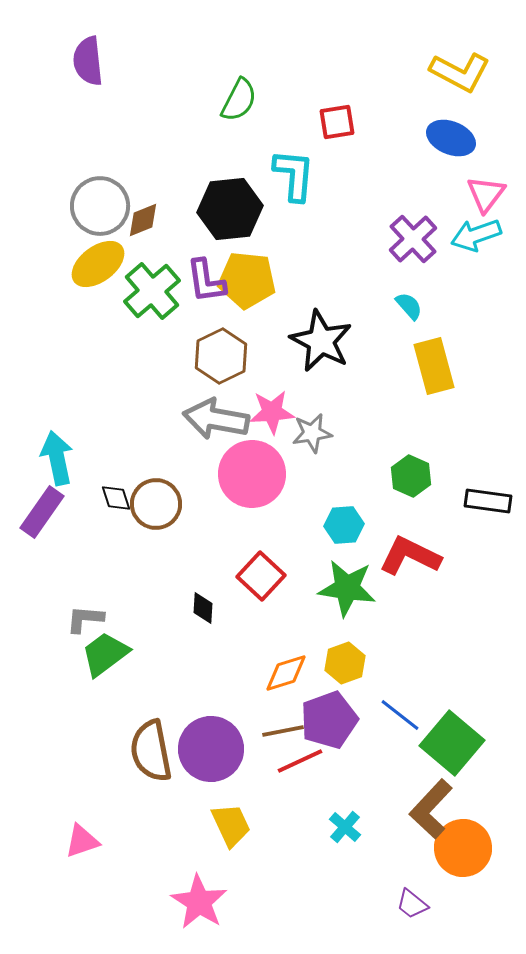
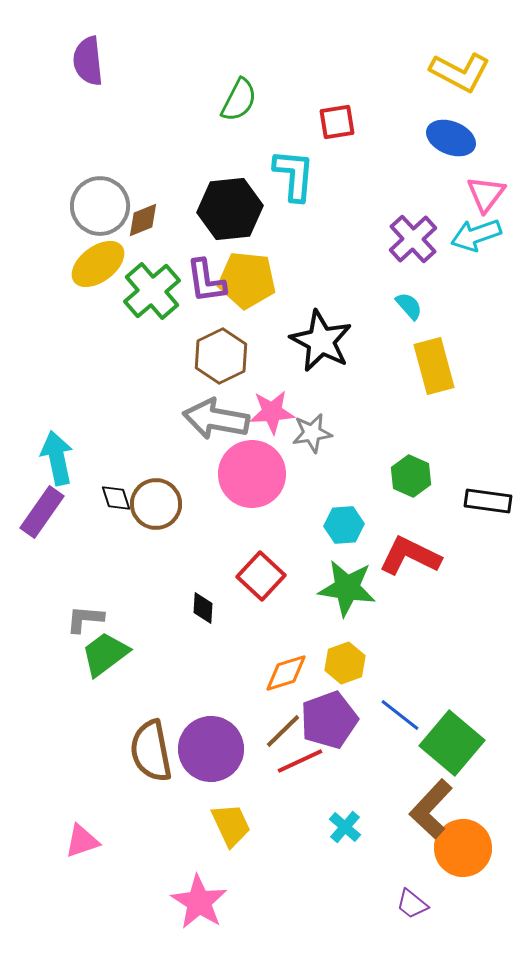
brown line at (283, 731): rotated 33 degrees counterclockwise
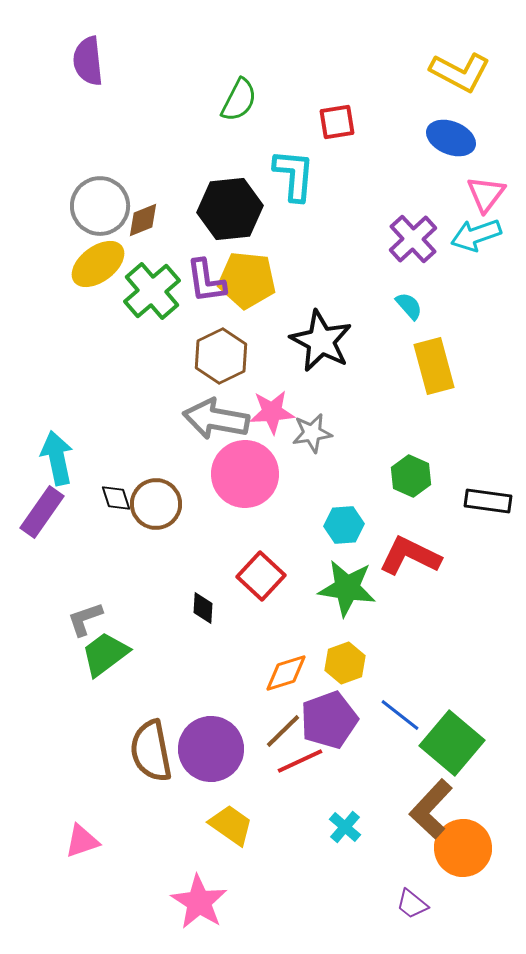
pink circle at (252, 474): moved 7 px left
gray L-shape at (85, 619): rotated 24 degrees counterclockwise
yellow trapezoid at (231, 825): rotated 30 degrees counterclockwise
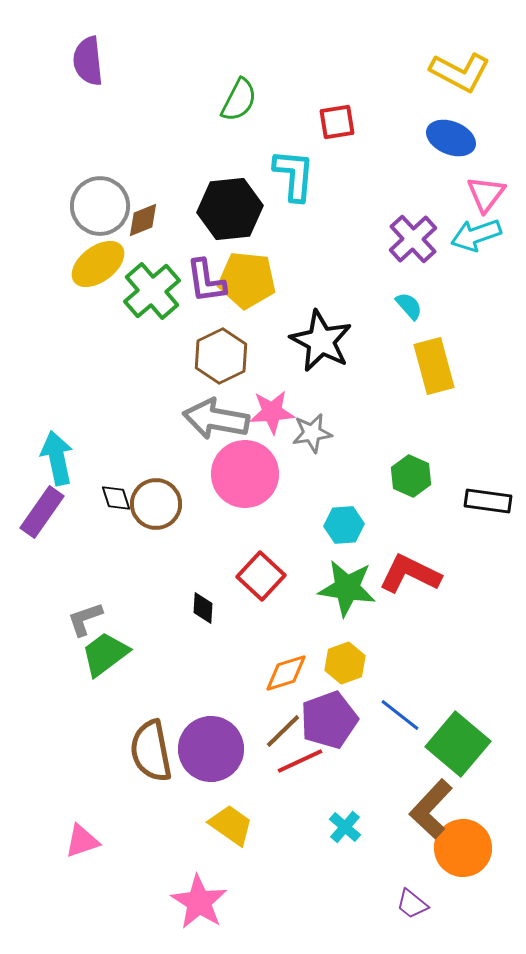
red L-shape at (410, 556): moved 18 px down
green square at (452, 743): moved 6 px right, 1 px down
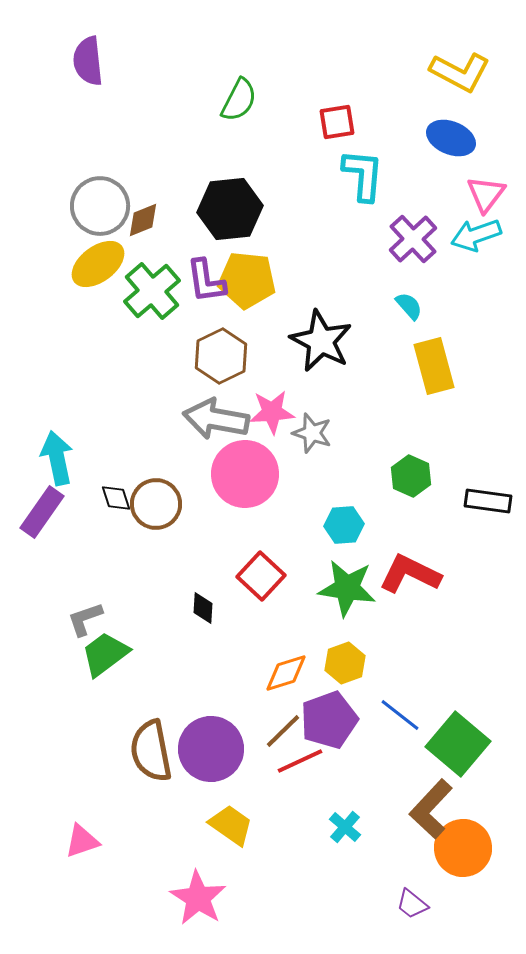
cyan L-shape at (294, 175): moved 69 px right
gray star at (312, 433): rotated 27 degrees clockwise
pink star at (199, 902): moved 1 px left, 4 px up
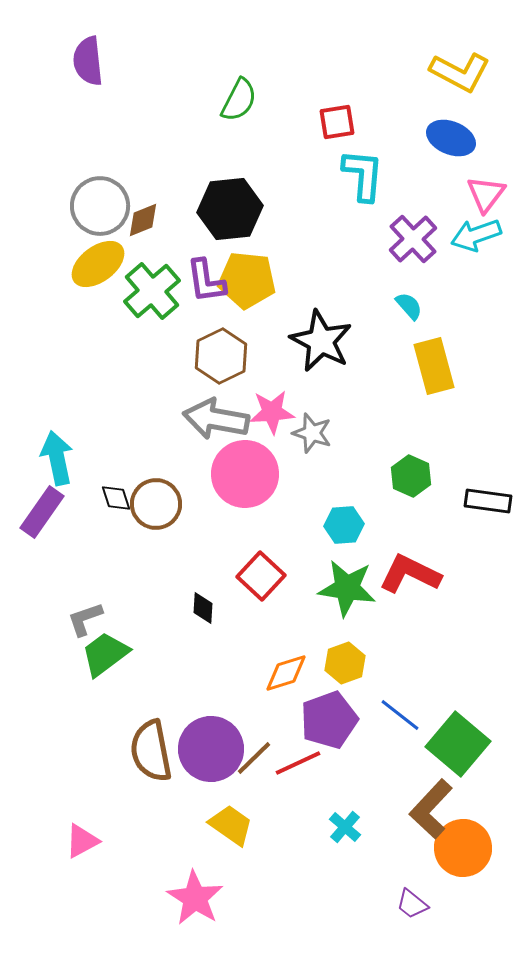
brown line at (283, 731): moved 29 px left, 27 px down
red line at (300, 761): moved 2 px left, 2 px down
pink triangle at (82, 841): rotated 9 degrees counterclockwise
pink star at (198, 898): moved 3 px left
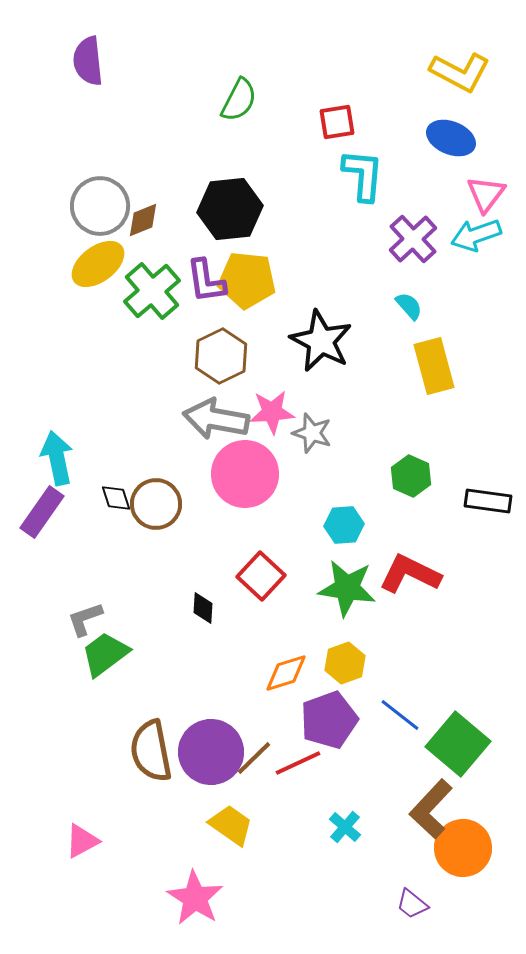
purple circle at (211, 749): moved 3 px down
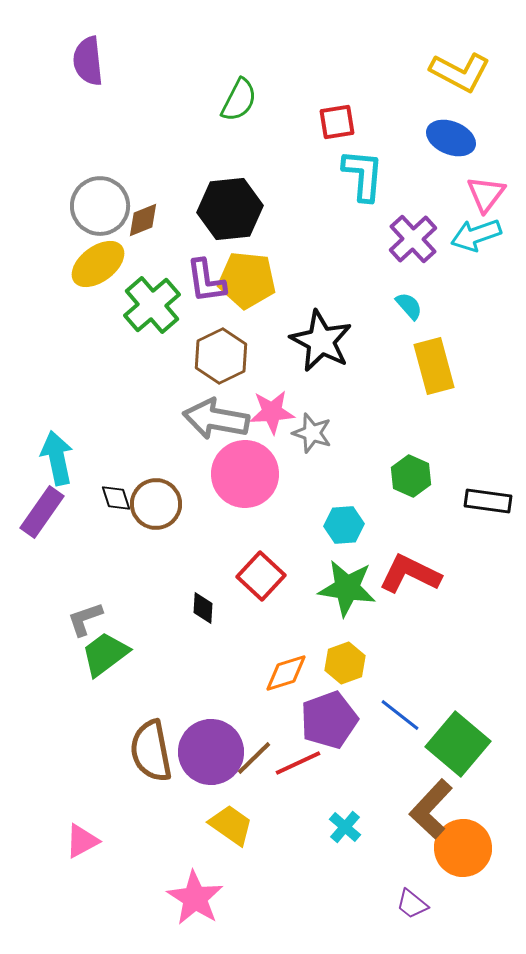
green cross at (152, 291): moved 14 px down
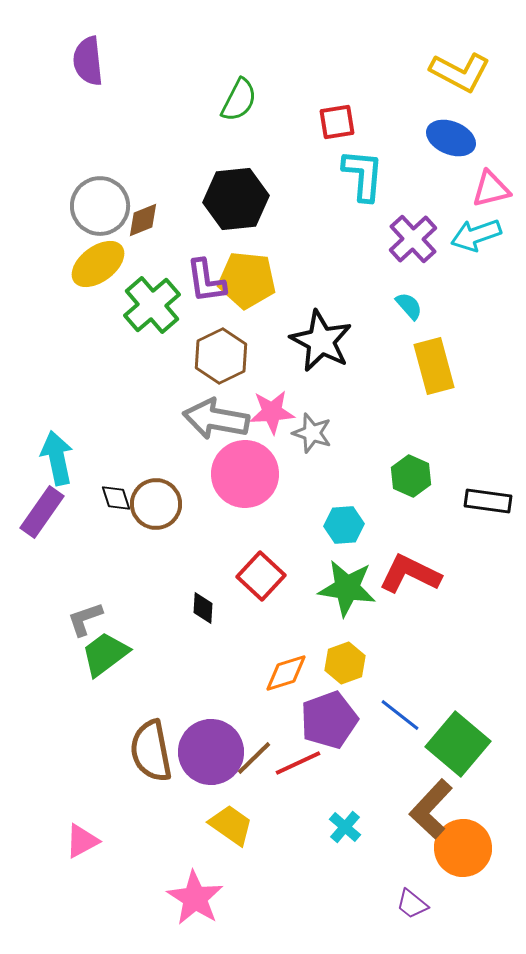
pink triangle at (486, 194): moved 5 px right, 5 px up; rotated 39 degrees clockwise
black hexagon at (230, 209): moved 6 px right, 10 px up
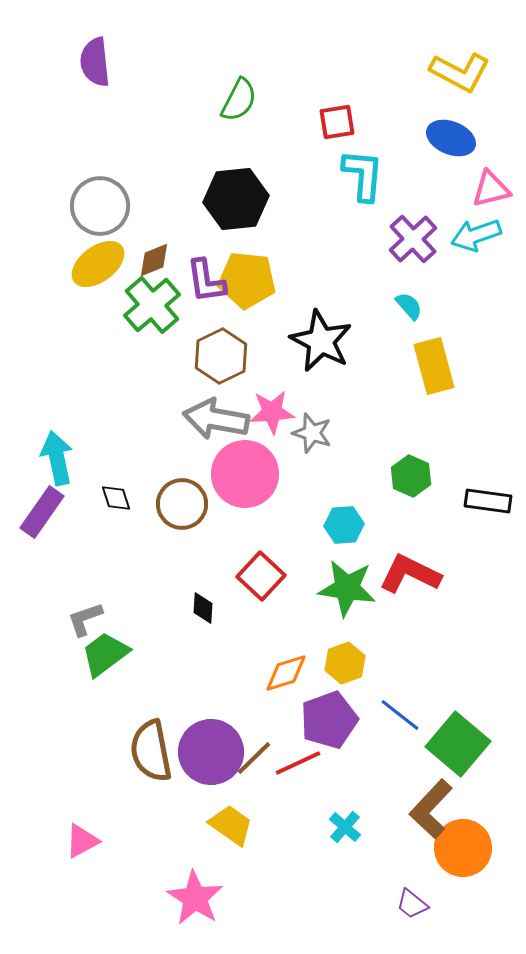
purple semicircle at (88, 61): moved 7 px right, 1 px down
brown diamond at (143, 220): moved 11 px right, 40 px down
brown circle at (156, 504): moved 26 px right
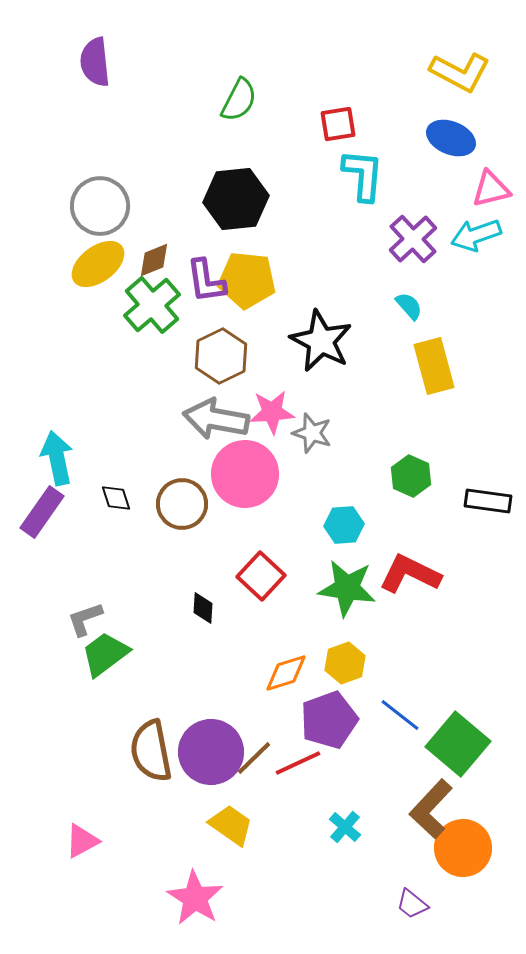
red square at (337, 122): moved 1 px right, 2 px down
